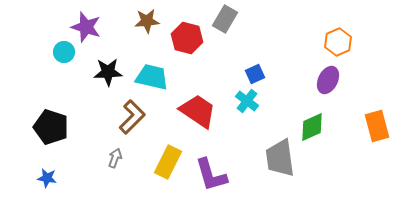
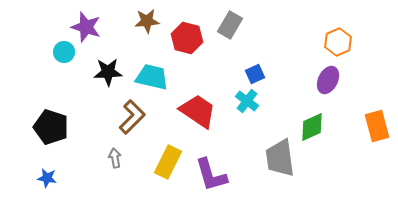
gray rectangle: moved 5 px right, 6 px down
gray arrow: rotated 30 degrees counterclockwise
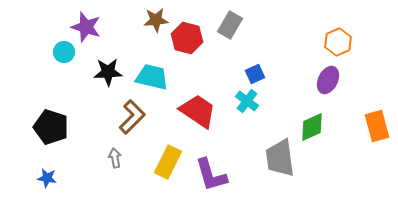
brown star: moved 9 px right, 1 px up
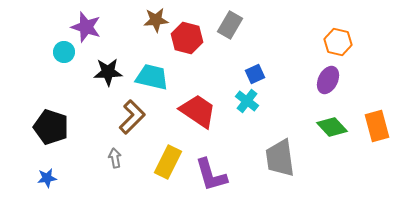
orange hexagon: rotated 24 degrees counterclockwise
green diamond: moved 20 px right; rotated 72 degrees clockwise
blue star: rotated 18 degrees counterclockwise
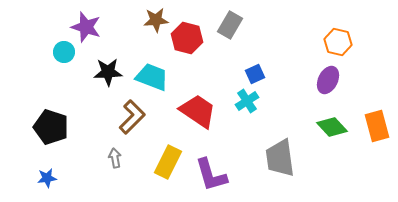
cyan trapezoid: rotated 8 degrees clockwise
cyan cross: rotated 20 degrees clockwise
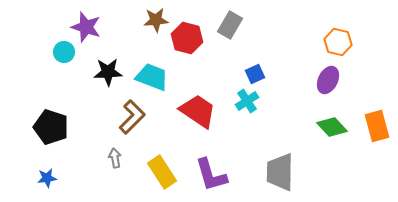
gray trapezoid: moved 14 px down; rotated 9 degrees clockwise
yellow rectangle: moved 6 px left, 10 px down; rotated 60 degrees counterclockwise
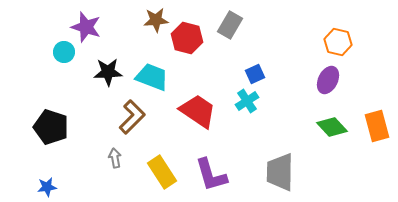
blue star: moved 9 px down
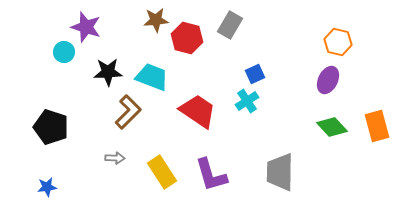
brown L-shape: moved 4 px left, 5 px up
gray arrow: rotated 102 degrees clockwise
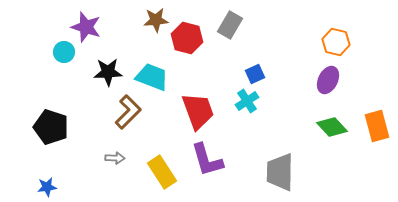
orange hexagon: moved 2 px left
red trapezoid: rotated 36 degrees clockwise
purple L-shape: moved 4 px left, 15 px up
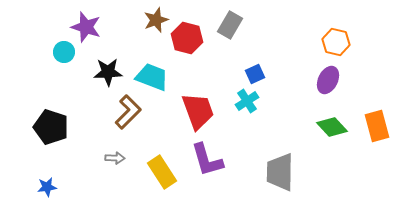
brown star: rotated 15 degrees counterclockwise
